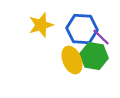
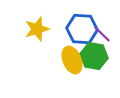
yellow star: moved 4 px left, 4 px down
purple line: moved 1 px right, 3 px up
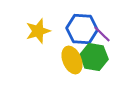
yellow star: moved 1 px right, 2 px down
green hexagon: moved 1 px down
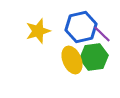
blue hexagon: moved 1 px left, 2 px up; rotated 16 degrees counterclockwise
green hexagon: rotated 16 degrees counterclockwise
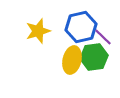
purple line: moved 1 px right, 3 px down
yellow ellipse: rotated 36 degrees clockwise
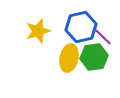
yellow ellipse: moved 3 px left, 2 px up
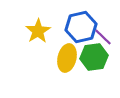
yellow star: rotated 15 degrees counterclockwise
yellow ellipse: moved 2 px left
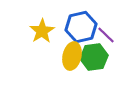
yellow star: moved 4 px right
purple line: moved 3 px right, 2 px up
yellow ellipse: moved 5 px right, 2 px up
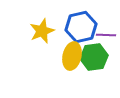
yellow star: rotated 10 degrees clockwise
purple line: rotated 42 degrees counterclockwise
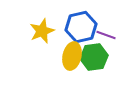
purple line: rotated 18 degrees clockwise
